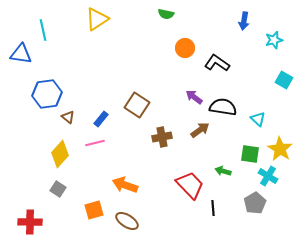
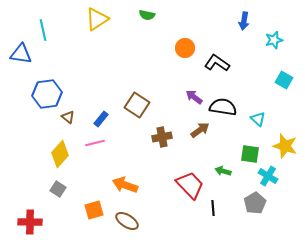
green semicircle: moved 19 px left, 1 px down
yellow star: moved 5 px right, 3 px up; rotated 15 degrees counterclockwise
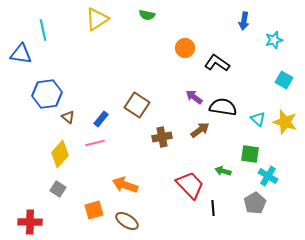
yellow star: moved 24 px up
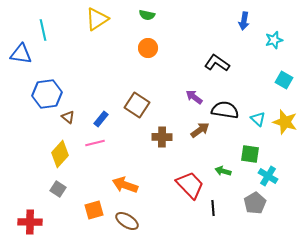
orange circle: moved 37 px left
black semicircle: moved 2 px right, 3 px down
brown cross: rotated 12 degrees clockwise
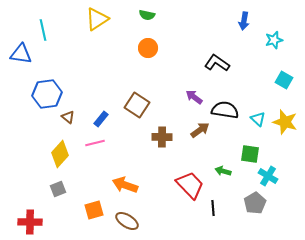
gray square: rotated 35 degrees clockwise
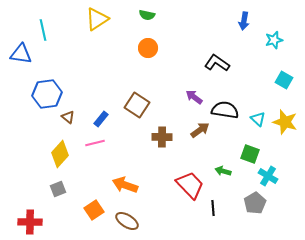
green square: rotated 12 degrees clockwise
orange square: rotated 18 degrees counterclockwise
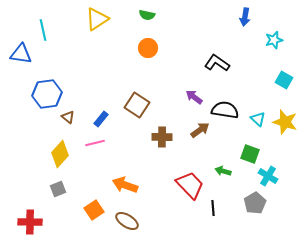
blue arrow: moved 1 px right, 4 px up
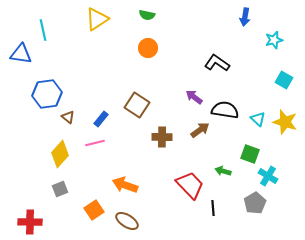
gray square: moved 2 px right
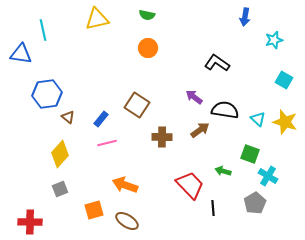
yellow triangle: rotated 20 degrees clockwise
pink line: moved 12 px right
orange square: rotated 18 degrees clockwise
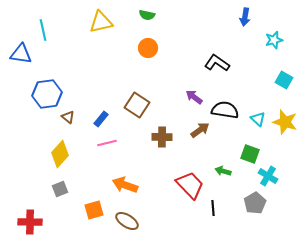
yellow triangle: moved 4 px right, 3 px down
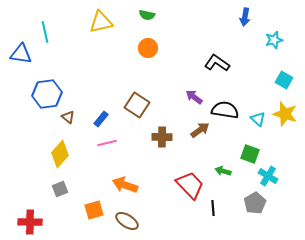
cyan line: moved 2 px right, 2 px down
yellow star: moved 8 px up
